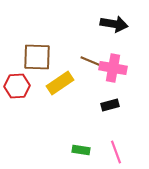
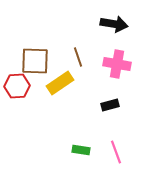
brown square: moved 2 px left, 4 px down
brown line: moved 12 px left, 4 px up; rotated 48 degrees clockwise
pink cross: moved 4 px right, 4 px up
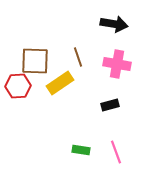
red hexagon: moved 1 px right
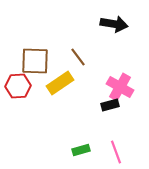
brown line: rotated 18 degrees counterclockwise
pink cross: moved 3 px right, 23 px down; rotated 20 degrees clockwise
green rectangle: rotated 24 degrees counterclockwise
